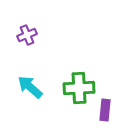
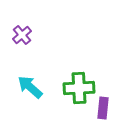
purple cross: moved 5 px left; rotated 18 degrees counterclockwise
purple rectangle: moved 2 px left, 2 px up
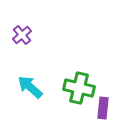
green cross: rotated 16 degrees clockwise
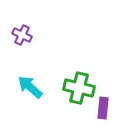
purple cross: rotated 24 degrees counterclockwise
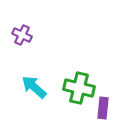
cyan arrow: moved 4 px right
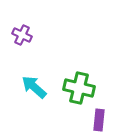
purple rectangle: moved 4 px left, 12 px down
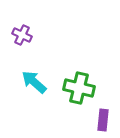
cyan arrow: moved 5 px up
purple rectangle: moved 4 px right
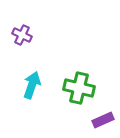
cyan arrow: moved 2 px left, 3 px down; rotated 68 degrees clockwise
purple rectangle: rotated 60 degrees clockwise
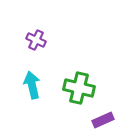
purple cross: moved 14 px right, 5 px down
cyan arrow: rotated 32 degrees counterclockwise
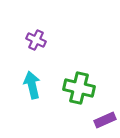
purple rectangle: moved 2 px right
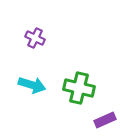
purple cross: moved 1 px left, 2 px up
cyan arrow: rotated 120 degrees clockwise
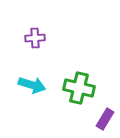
purple cross: rotated 30 degrees counterclockwise
purple rectangle: moved 1 px up; rotated 35 degrees counterclockwise
